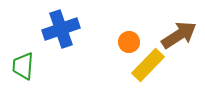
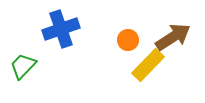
brown arrow: moved 6 px left, 2 px down
orange circle: moved 1 px left, 2 px up
green trapezoid: rotated 40 degrees clockwise
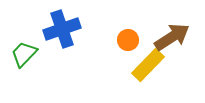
blue cross: moved 1 px right
brown arrow: moved 1 px left
green trapezoid: moved 1 px right, 12 px up
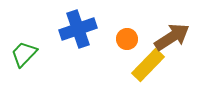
blue cross: moved 16 px right
orange circle: moved 1 px left, 1 px up
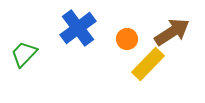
blue cross: moved 1 px up; rotated 18 degrees counterclockwise
brown arrow: moved 5 px up
yellow rectangle: moved 1 px up
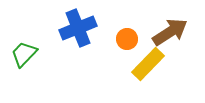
blue cross: rotated 15 degrees clockwise
brown arrow: moved 2 px left
